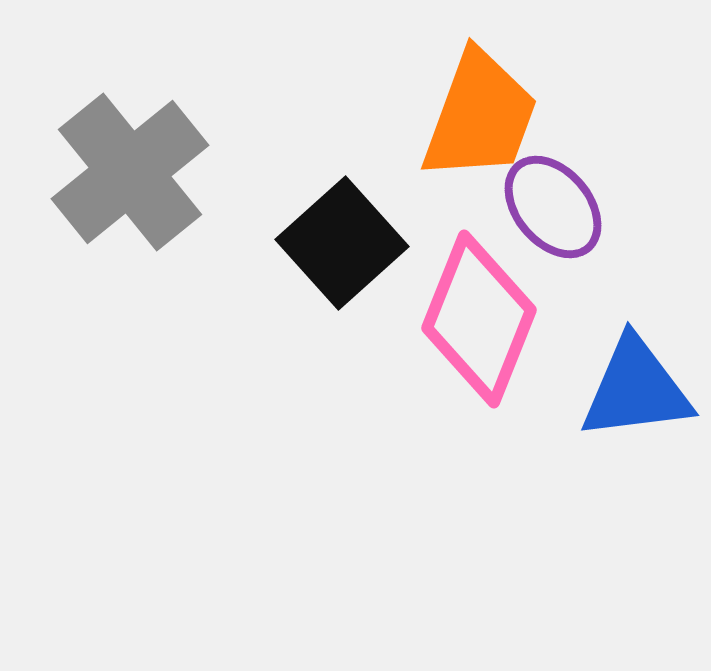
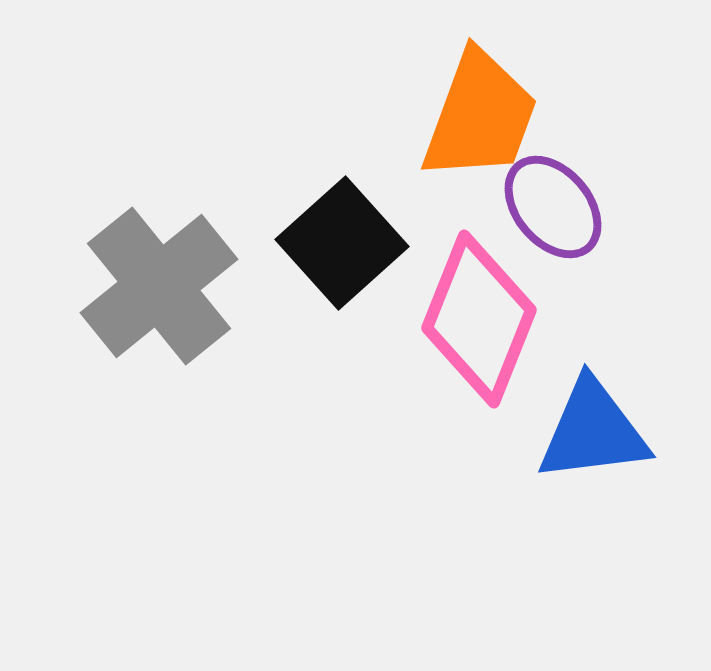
gray cross: moved 29 px right, 114 px down
blue triangle: moved 43 px left, 42 px down
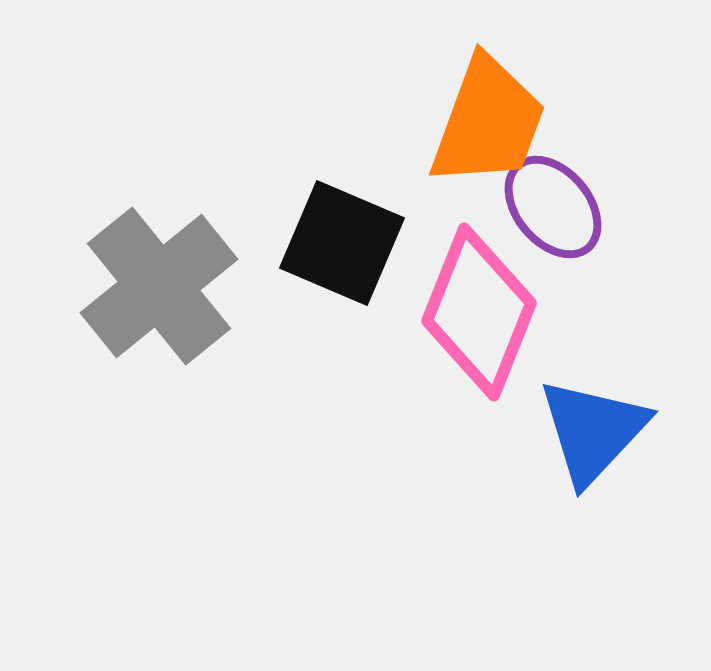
orange trapezoid: moved 8 px right, 6 px down
black square: rotated 25 degrees counterclockwise
pink diamond: moved 7 px up
blue triangle: rotated 40 degrees counterclockwise
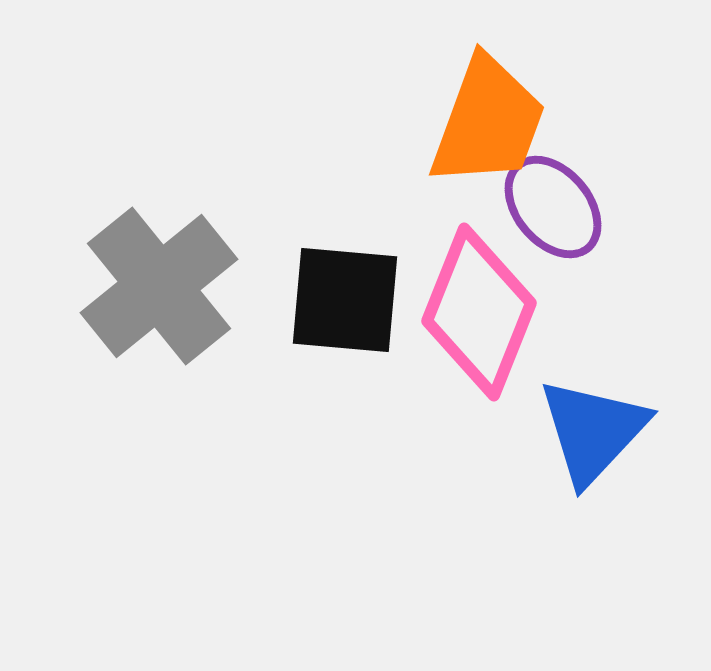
black square: moved 3 px right, 57 px down; rotated 18 degrees counterclockwise
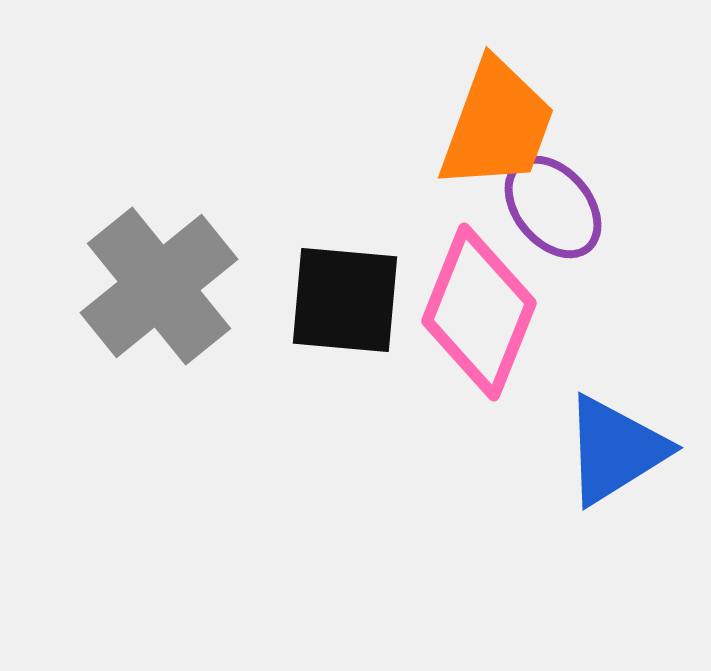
orange trapezoid: moved 9 px right, 3 px down
blue triangle: moved 22 px right, 19 px down; rotated 15 degrees clockwise
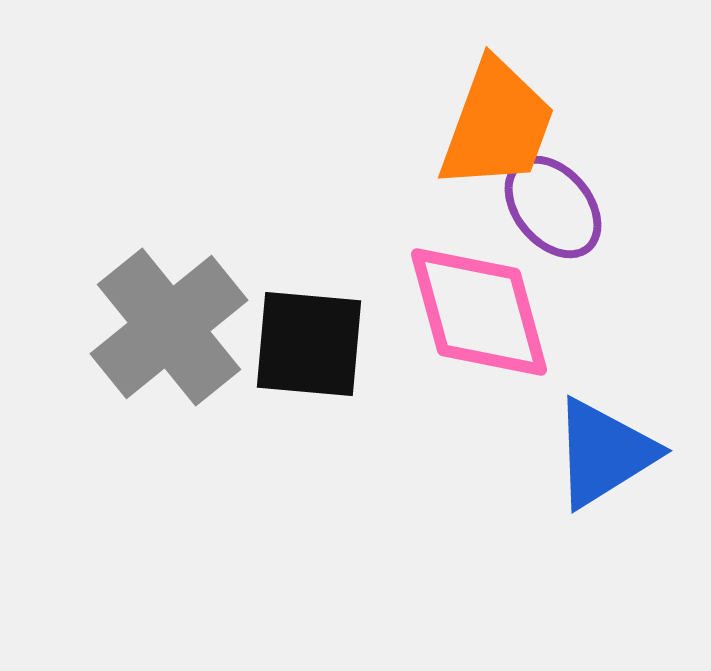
gray cross: moved 10 px right, 41 px down
black square: moved 36 px left, 44 px down
pink diamond: rotated 37 degrees counterclockwise
blue triangle: moved 11 px left, 3 px down
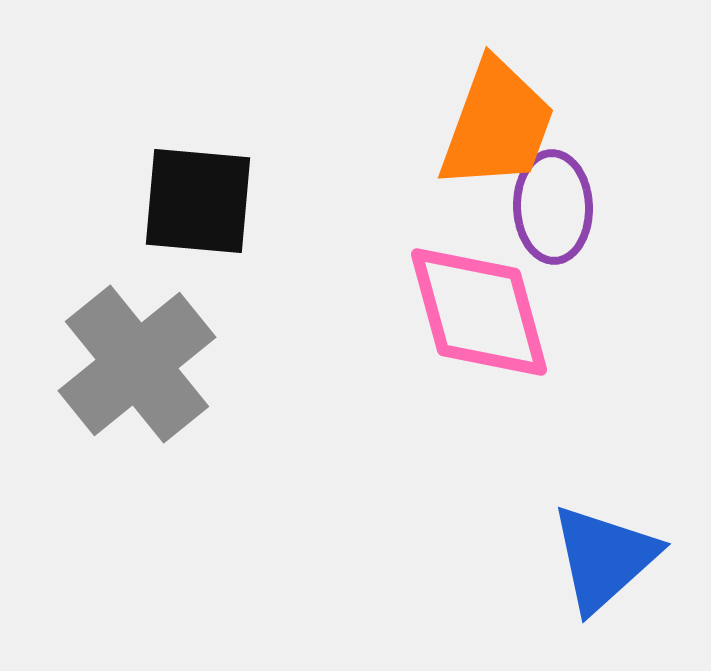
purple ellipse: rotated 38 degrees clockwise
gray cross: moved 32 px left, 37 px down
black square: moved 111 px left, 143 px up
blue triangle: moved 105 px down; rotated 10 degrees counterclockwise
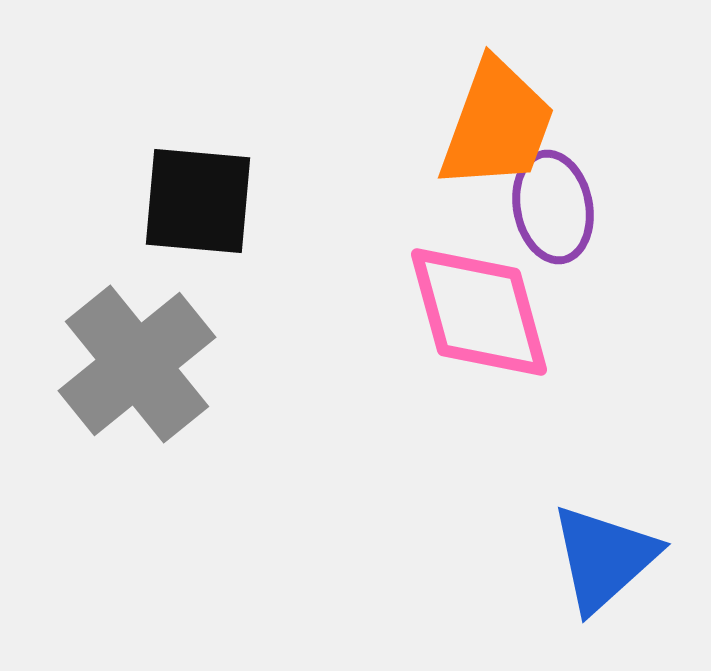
purple ellipse: rotated 9 degrees counterclockwise
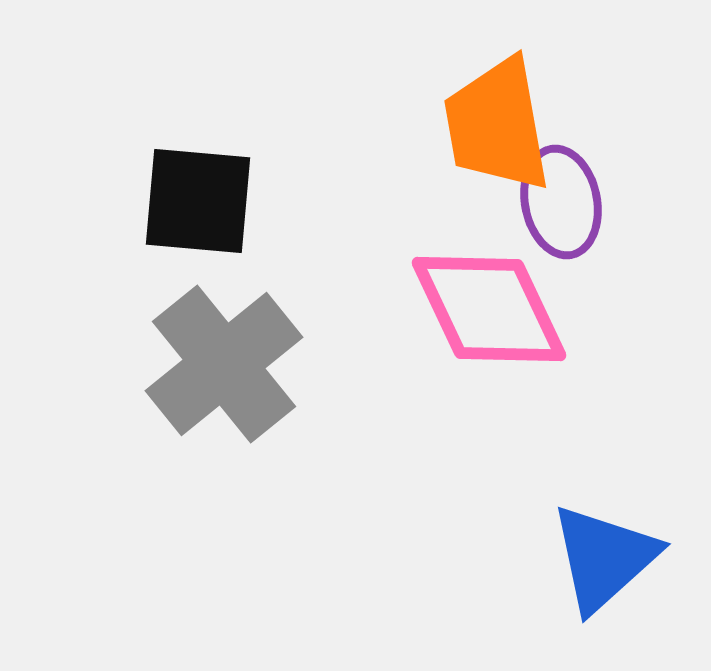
orange trapezoid: rotated 150 degrees clockwise
purple ellipse: moved 8 px right, 5 px up
pink diamond: moved 10 px right, 3 px up; rotated 10 degrees counterclockwise
gray cross: moved 87 px right
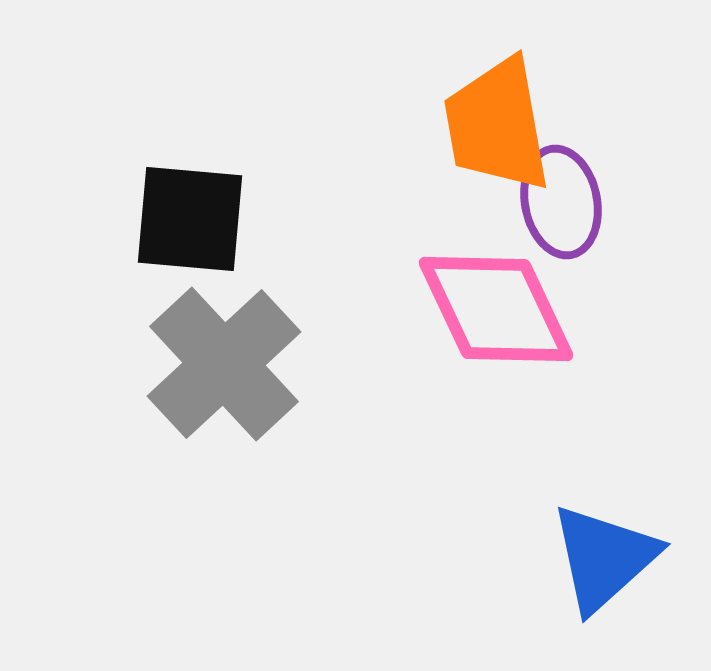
black square: moved 8 px left, 18 px down
pink diamond: moved 7 px right
gray cross: rotated 4 degrees counterclockwise
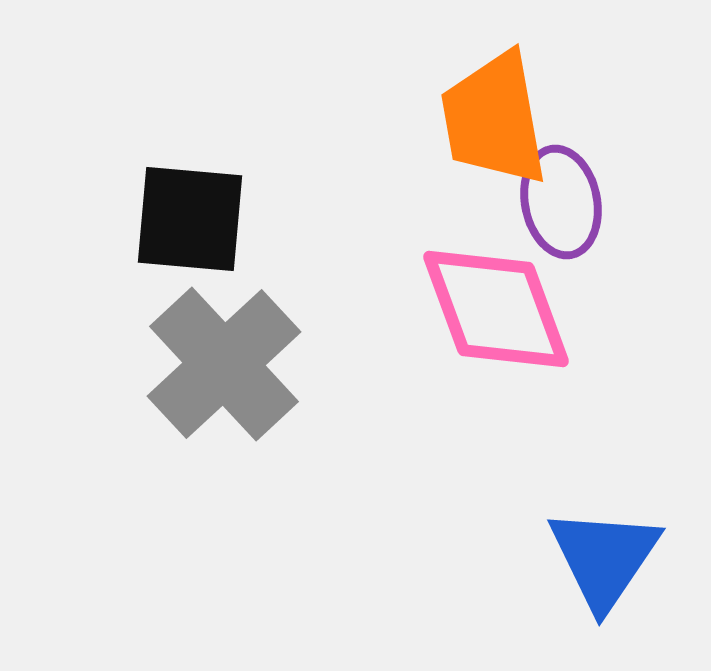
orange trapezoid: moved 3 px left, 6 px up
pink diamond: rotated 5 degrees clockwise
blue triangle: rotated 14 degrees counterclockwise
